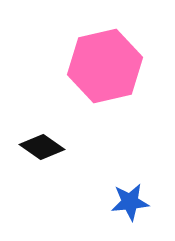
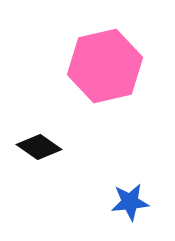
black diamond: moved 3 px left
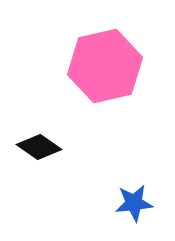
blue star: moved 4 px right, 1 px down
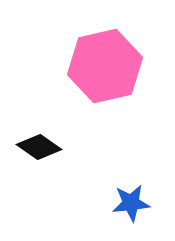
blue star: moved 3 px left
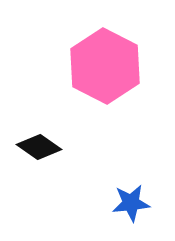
pink hexagon: rotated 20 degrees counterclockwise
